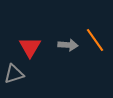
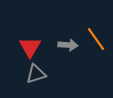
orange line: moved 1 px right, 1 px up
gray triangle: moved 22 px right
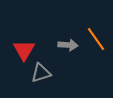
red triangle: moved 6 px left, 3 px down
gray triangle: moved 5 px right, 1 px up
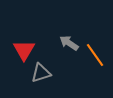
orange line: moved 1 px left, 16 px down
gray arrow: moved 1 px right, 2 px up; rotated 150 degrees counterclockwise
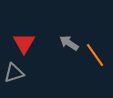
red triangle: moved 7 px up
gray triangle: moved 27 px left
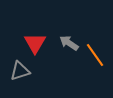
red triangle: moved 11 px right
gray triangle: moved 6 px right, 2 px up
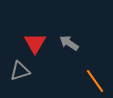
orange line: moved 26 px down
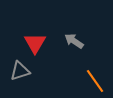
gray arrow: moved 5 px right, 2 px up
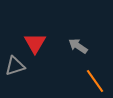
gray arrow: moved 4 px right, 5 px down
gray triangle: moved 5 px left, 5 px up
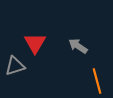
orange line: moved 2 px right; rotated 20 degrees clockwise
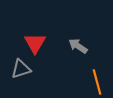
gray triangle: moved 6 px right, 3 px down
orange line: moved 1 px down
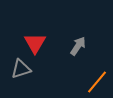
gray arrow: rotated 90 degrees clockwise
orange line: rotated 55 degrees clockwise
